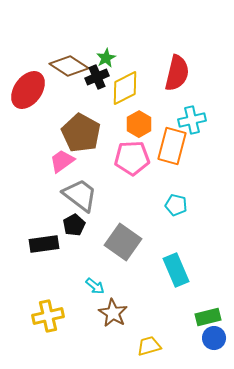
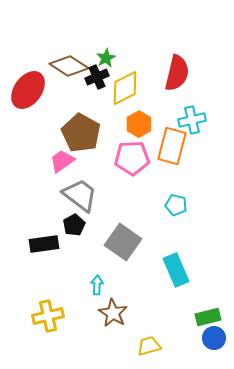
cyan arrow: moved 2 px right, 1 px up; rotated 126 degrees counterclockwise
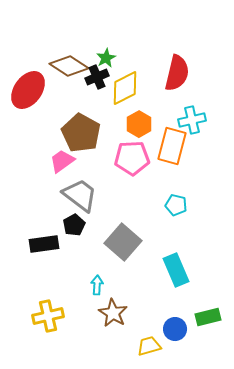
gray square: rotated 6 degrees clockwise
blue circle: moved 39 px left, 9 px up
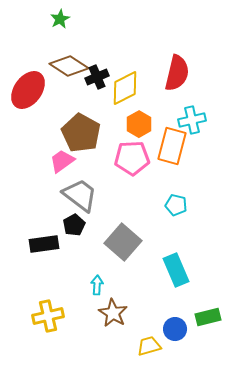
green star: moved 46 px left, 39 px up
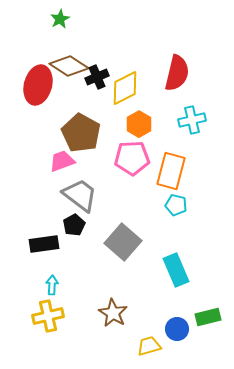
red ellipse: moved 10 px right, 5 px up; rotated 21 degrees counterclockwise
orange rectangle: moved 1 px left, 25 px down
pink trapezoid: rotated 16 degrees clockwise
cyan arrow: moved 45 px left
blue circle: moved 2 px right
